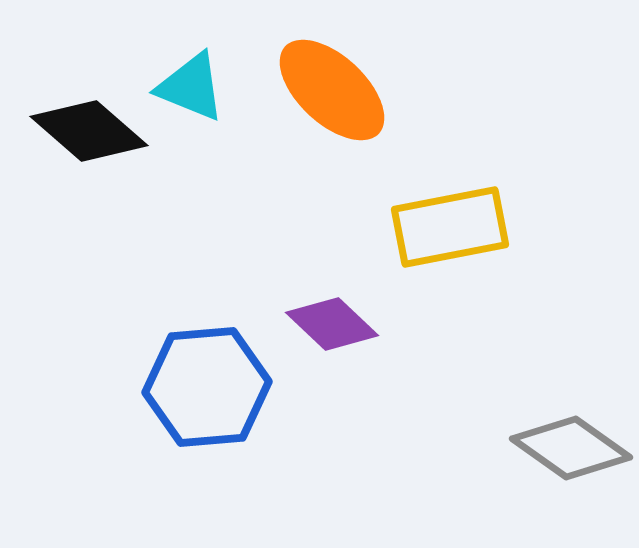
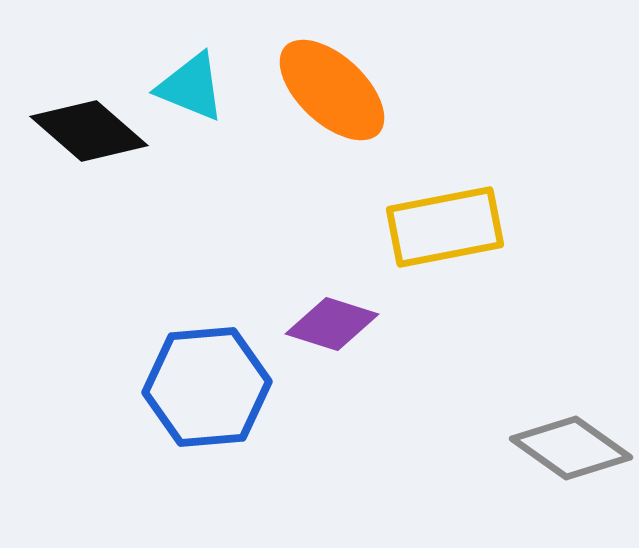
yellow rectangle: moved 5 px left
purple diamond: rotated 26 degrees counterclockwise
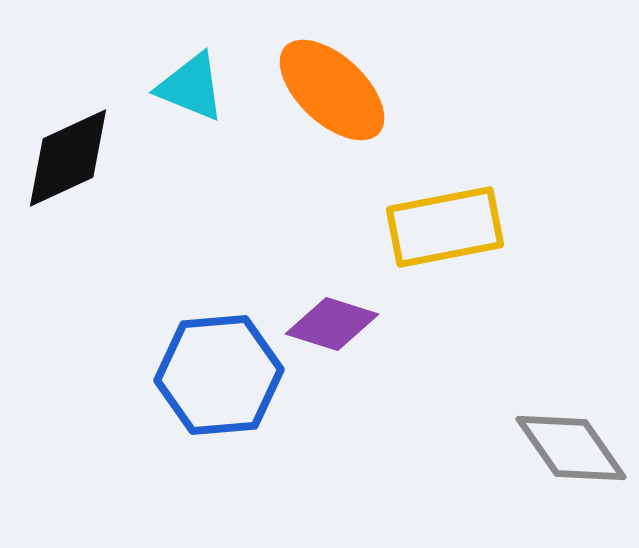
black diamond: moved 21 px left, 27 px down; rotated 66 degrees counterclockwise
blue hexagon: moved 12 px right, 12 px up
gray diamond: rotated 20 degrees clockwise
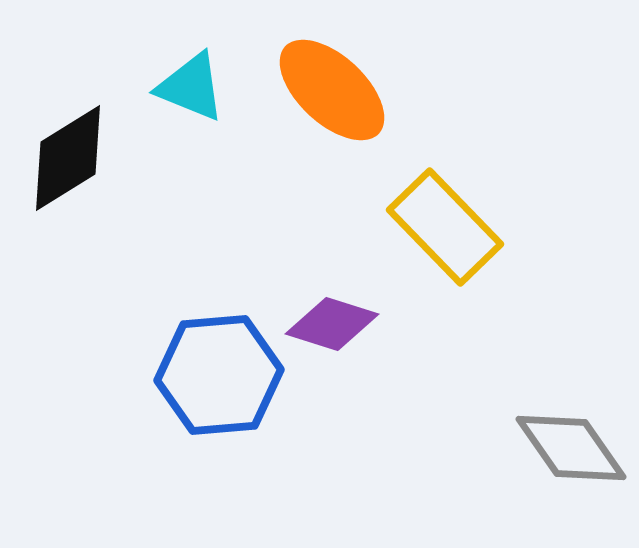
black diamond: rotated 7 degrees counterclockwise
yellow rectangle: rotated 57 degrees clockwise
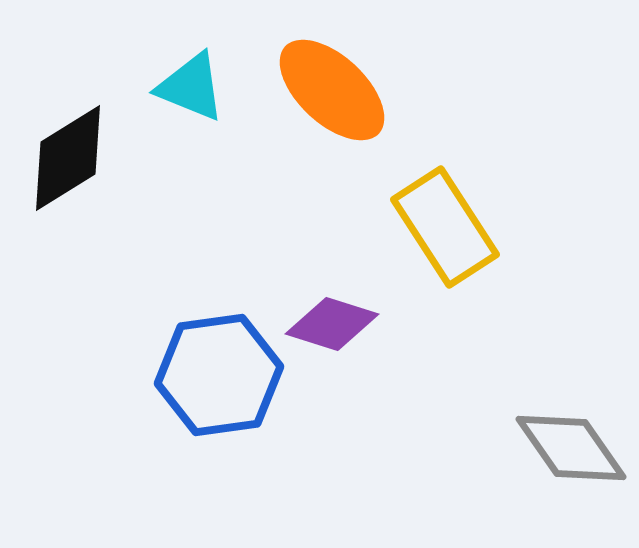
yellow rectangle: rotated 11 degrees clockwise
blue hexagon: rotated 3 degrees counterclockwise
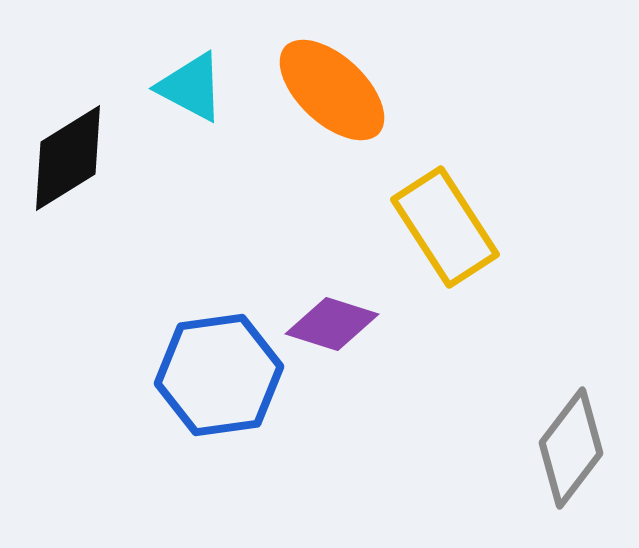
cyan triangle: rotated 6 degrees clockwise
gray diamond: rotated 72 degrees clockwise
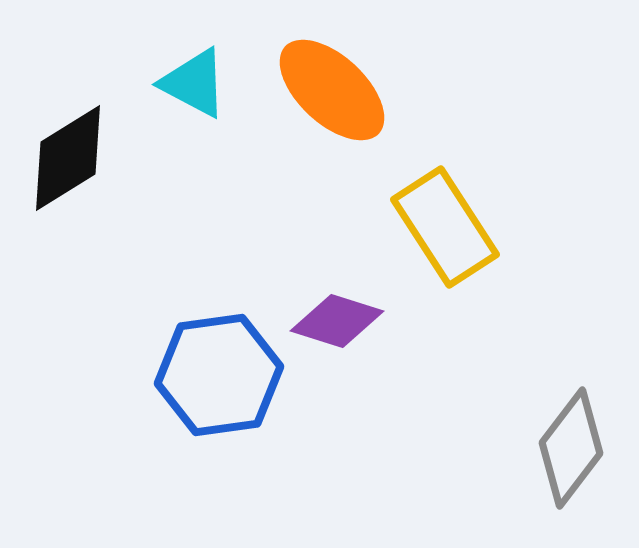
cyan triangle: moved 3 px right, 4 px up
purple diamond: moved 5 px right, 3 px up
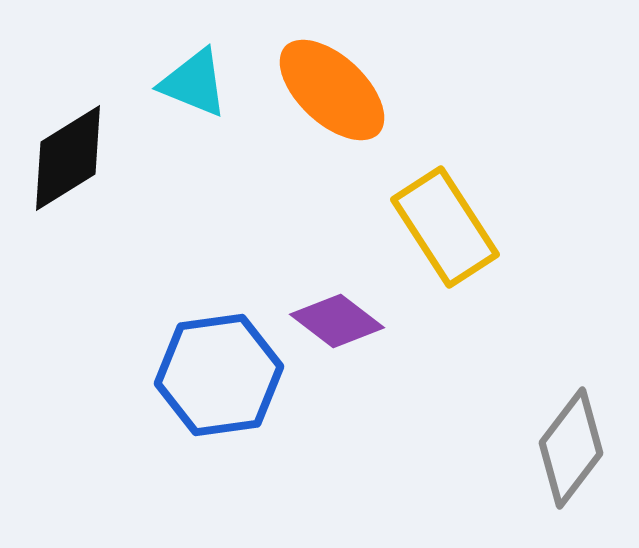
cyan triangle: rotated 6 degrees counterclockwise
purple diamond: rotated 20 degrees clockwise
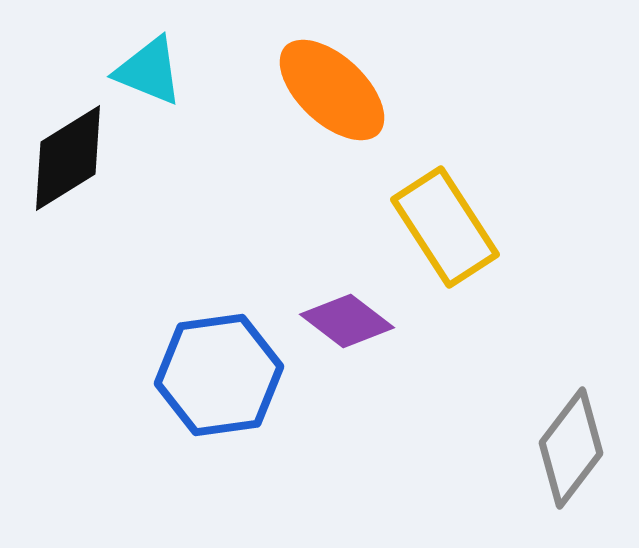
cyan triangle: moved 45 px left, 12 px up
purple diamond: moved 10 px right
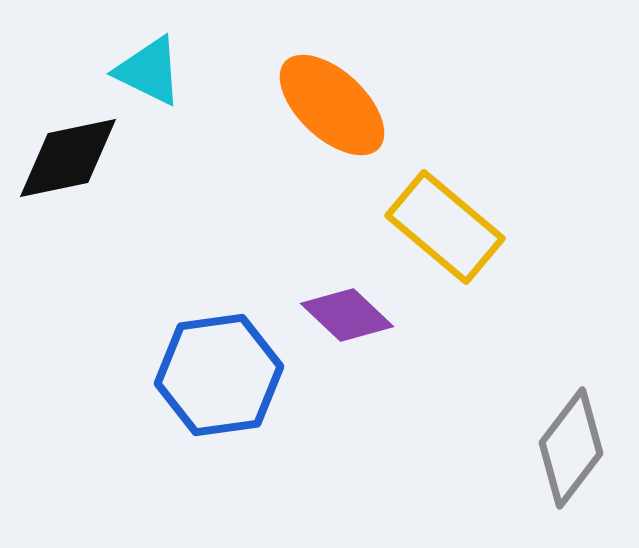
cyan triangle: rotated 4 degrees clockwise
orange ellipse: moved 15 px down
black diamond: rotated 20 degrees clockwise
yellow rectangle: rotated 17 degrees counterclockwise
purple diamond: moved 6 px up; rotated 6 degrees clockwise
